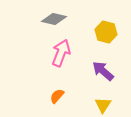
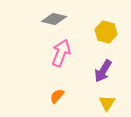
purple arrow: rotated 100 degrees counterclockwise
yellow triangle: moved 4 px right, 2 px up
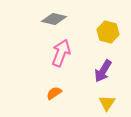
yellow hexagon: moved 2 px right
orange semicircle: moved 3 px left, 3 px up; rotated 14 degrees clockwise
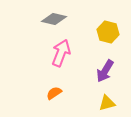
purple arrow: moved 2 px right
yellow triangle: rotated 42 degrees clockwise
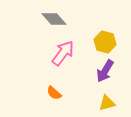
gray diamond: rotated 35 degrees clockwise
yellow hexagon: moved 3 px left, 10 px down
pink arrow: moved 2 px right; rotated 16 degrees clockwise
orange semicircle: rotated 105 degrees counterclockwise
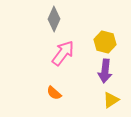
gray diamond: rotated 65 degrees clockwise
purple arrow: rotated 25 degrees counterclockwise
yellow triangle: moved 4 px right, 3 px up; rotated 18 degrees counterclockwise
